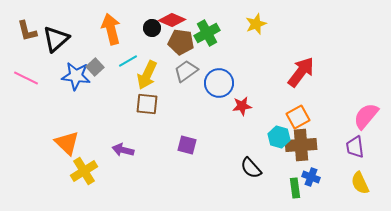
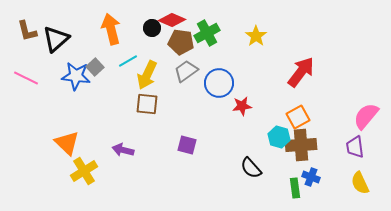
yellow star: moved 12 px down; rotated 15 degrees counterclockwise
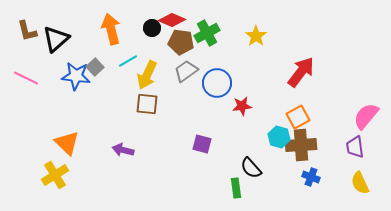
blue circle: moved 2 px left
purple square: moved 15 px right, 1 px up
yellow cross: moved 29 px left, 4 px down
green rectangle: moved 59 px left
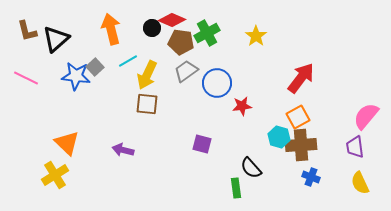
red arrow: moved 6 px down
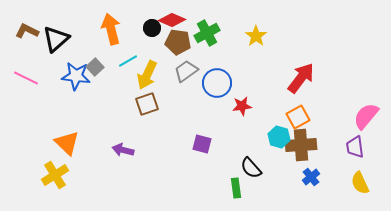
brown L-shape: rotated 130 degrees clockwise
brown pentagon: moved 3 px left
brown square: rotated 25 degrees counterclockwise
blue cross: rotated 30 degrees clockwise
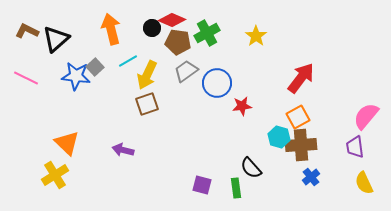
purple square: moved 41 px down
yellow semicircle: moved 4 px right
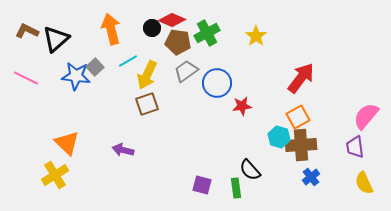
black semicircle: moved 1 px left, 2 px down
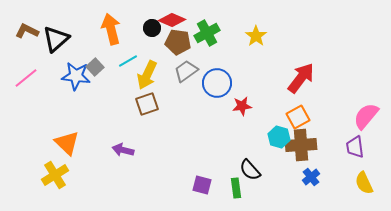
pink line: rotated 65 degrees counterclockwise
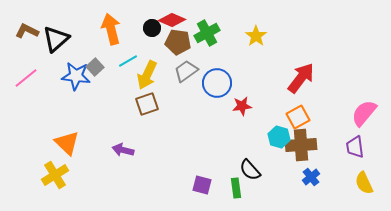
pink semicircle: moved 2 px left, 3 px up
